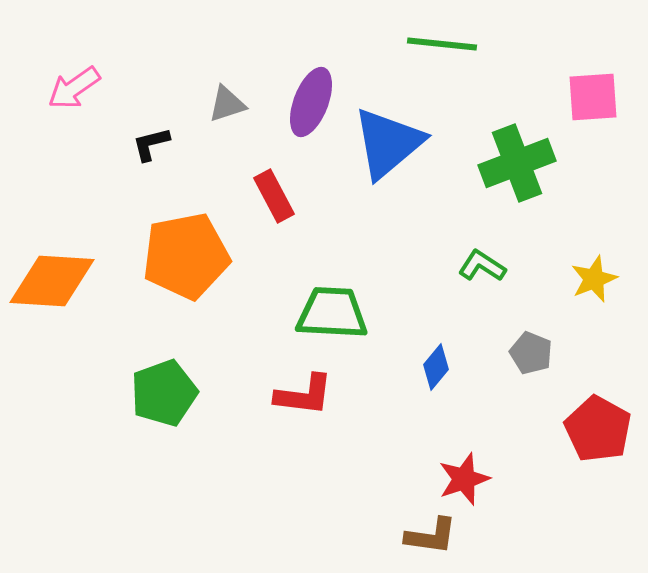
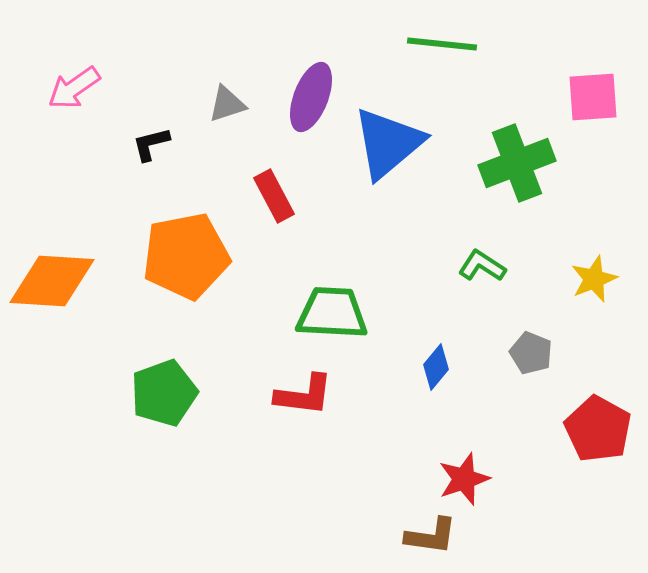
purple ellipse: moved 5 px up
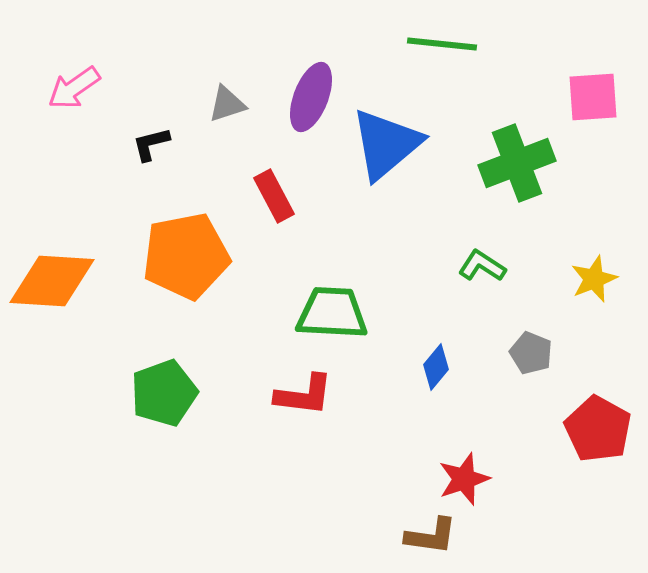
blue triangle: moved 2 px left, 1 px down
